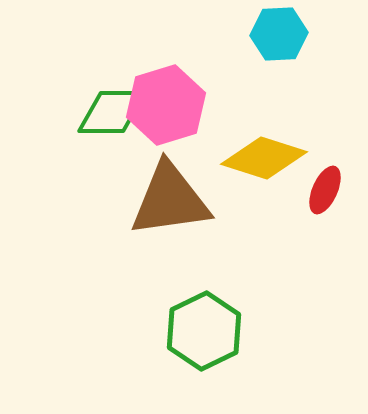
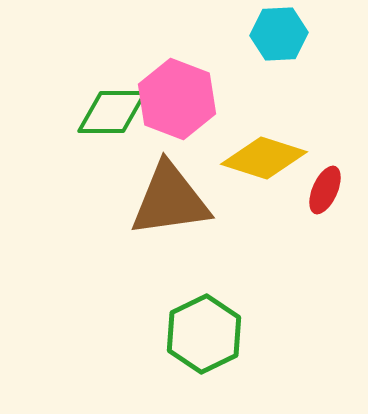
pink hexagon: moved 11 px right, 6 px up; rotated 22 degrees counterclockwise
green hexagon: moved 3 px down
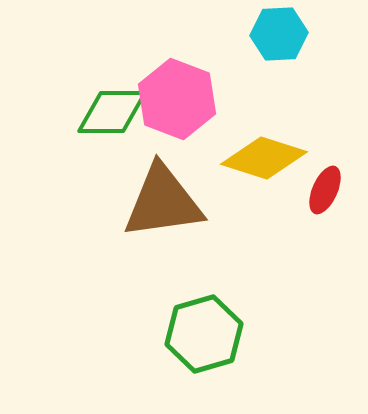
brown triangle: moved 7 px left, 2 px down
green hexagon: rotated 10 degrees clockwise
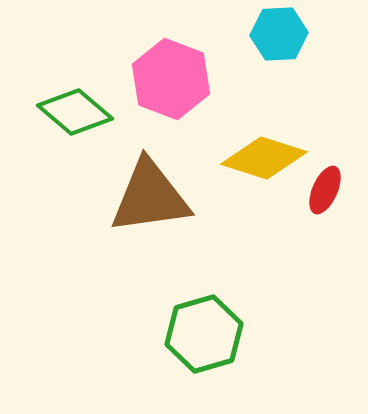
pink hexagon: moved 6 px left, 20 px up
green diamond: moved 37 px left; rotated 40 degrees clockwise
brown triangle: moved 13 px left, 5 px up
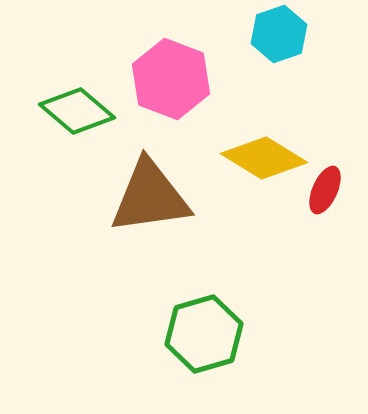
cyan hexagon: rotated 16 degrees counterclockwise
green diamond: moved 2 px right, 1 px up
yellow diamond: rotated 14 degrees clockwise
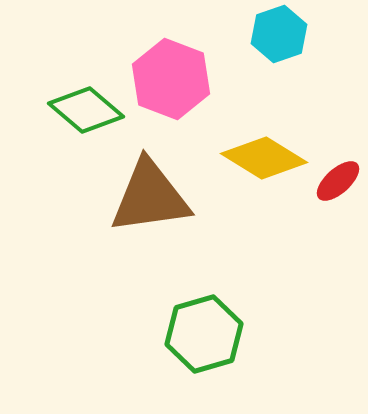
green diamond: moved 9 px right, 1 px up
red ellipse: moved 13 px right, 9 px up; rotated 24 degrees clockwise
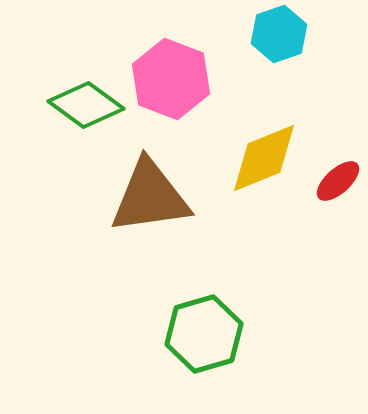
green diamond: moved 5 px up; rotated 4 degrees counterclockwise
yellow diamond: rotated 54 degrees counterclockwise
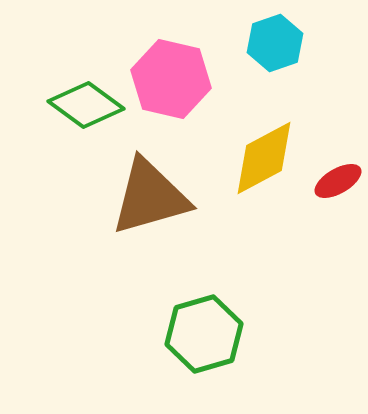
cyan hexagon: moved 4 px left, 9 px down
pink hexagon: rotated 8 degrees counterclockwise
yellow diamond: rotated 6 degrees counterclockwise
red ellipse: rotated 12 degrees clockwise
brown triangle: rotated 8 degrees counterclockwise
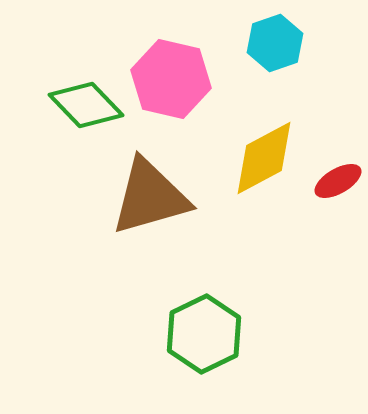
green diamond: rotated 10 degrees clockwise
green hexagon: rotated 10 degrees counterclockwise
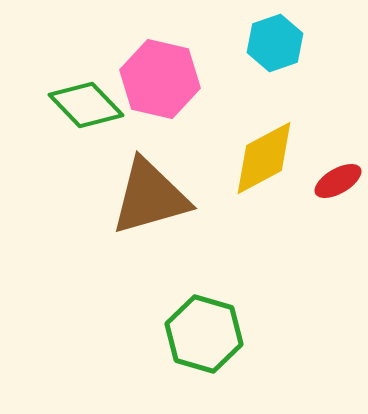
pink hexagon: moved 11 px left
green hexagon: rotated 18 degrees counterclockwise
